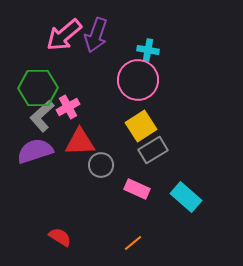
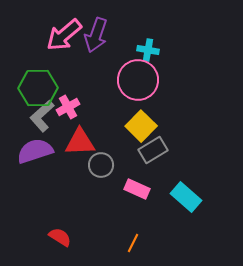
yellow square: rotated 12 degrees counterclockwise
orange line: rotated 24 degrees counterclockwise
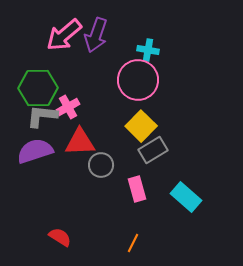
gray L-shape: rotated 48 degrees clockwise
pink rectangle: rotated 50 degrees clockwise
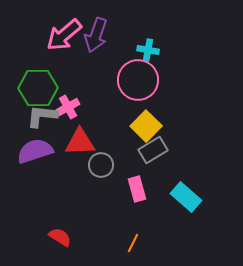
yellow square: moved 5 px right
